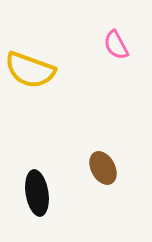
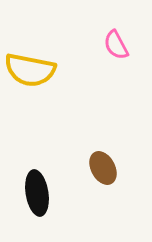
yellow semicircle: rotated 9 degrees counterclockwise
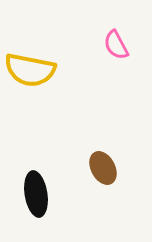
black ellipse: moved 1 px left, 1 px down
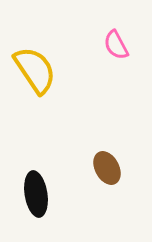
yellow semicircle: moved 5 px right; rotated 135 degrees counterclockwise
brown ellipse: moved 4 px right
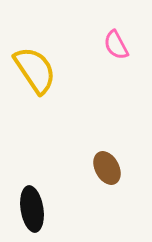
black ellipse: moved 4 px left, 15 px down
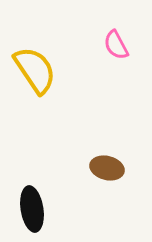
brown ellipse: rotated 48 degrees counterclockwise
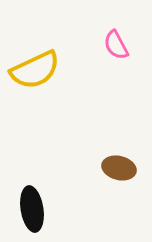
yellow semicircle: rotated 99 degrees clockwise
brown ellipse: moved 12 px right
